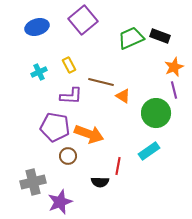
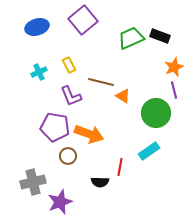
purple L-shape: rotated 65 degrees clockwise
red line: moved 2 px right, 1 px down
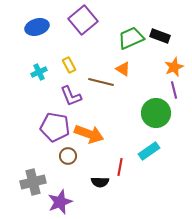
orange triangle: moved 27 px up
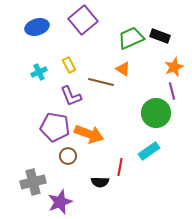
purple line: moved 2 px left, 1 px down
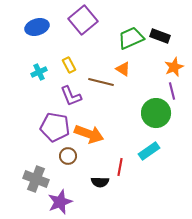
gray cross: moved 3 px right, 3 px up; rotated 35 degrees clockwise
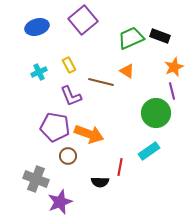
orange triangle: moved 4 px right, 2 px down
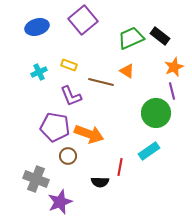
black rectangle: rotated 18 degrees clockwise
yellow rectangle: rotated 42 degrees counterclockwise
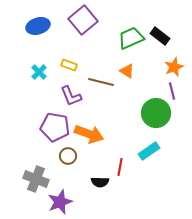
blue ellipse: moved 1 px right, 1 px up
cyan cross: rotated 21 degrees counterclockwise
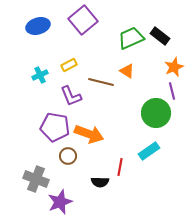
yellow rectangle: rotated 49 degrees counterclockwise
cyan cross: moved 1 px right, 3 px down; rotated 21 degrees clockwise
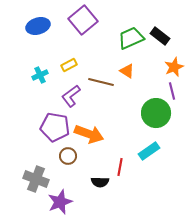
purple L-shape: rotated 75 degrees clockwise
